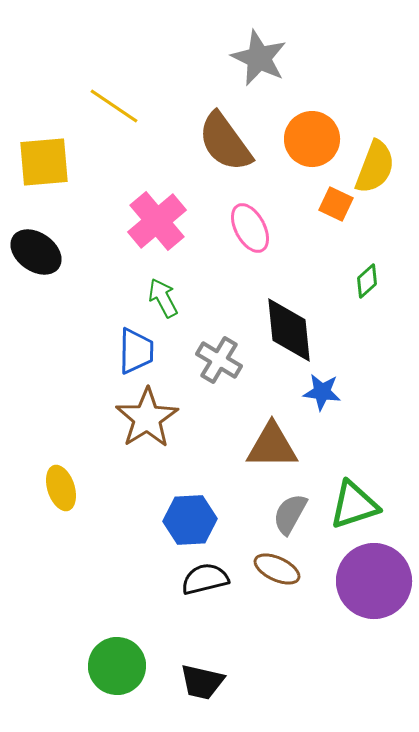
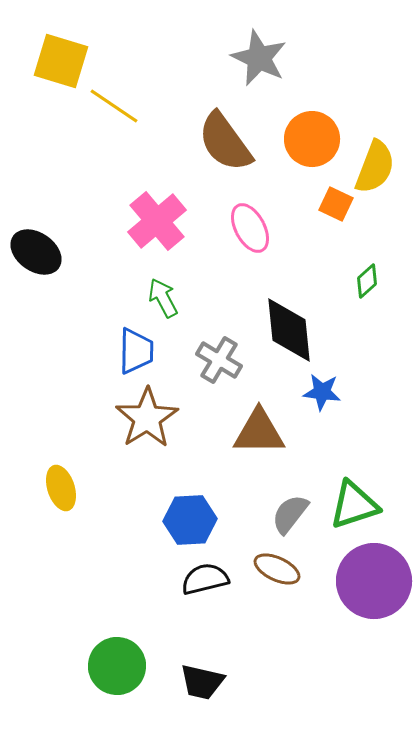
yellow square: moved 17 px right, 101 px up; rotated 22 degrees clockwise
brown triangle: moved 13 px left, 14 px up
gray semicircle: rotated 9 degrees clockwise
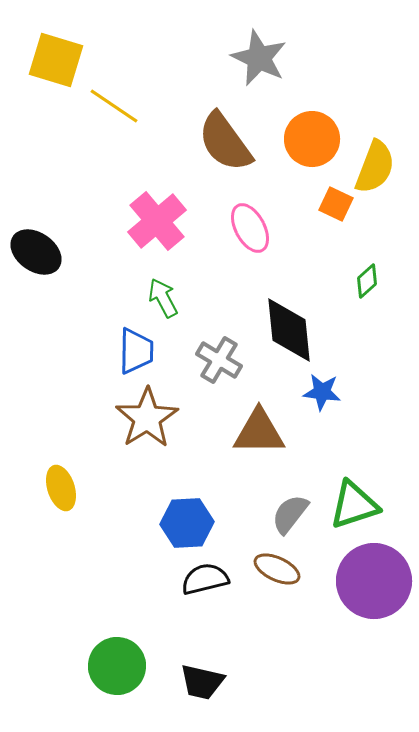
yellow square: moved 5 px left, 1 px up
blue hexagon: moved 3 px left, 3 px down
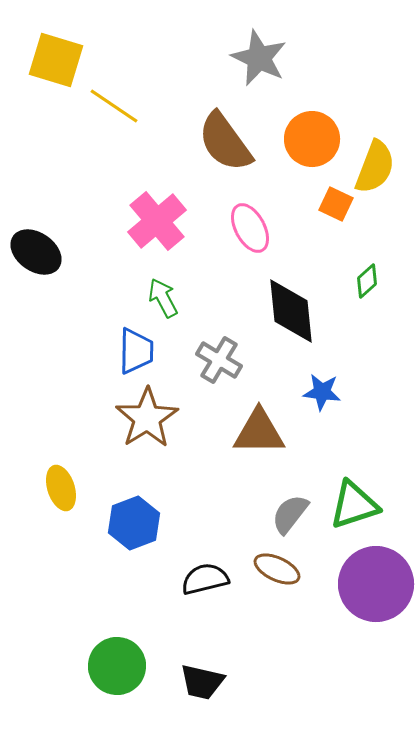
black diamond: moved 2 px right, 19 px up
blue hexagon: moved 53 px left; rotated 18 degrees counterclockwise
purple circle: moved 2 px right, 3 px down
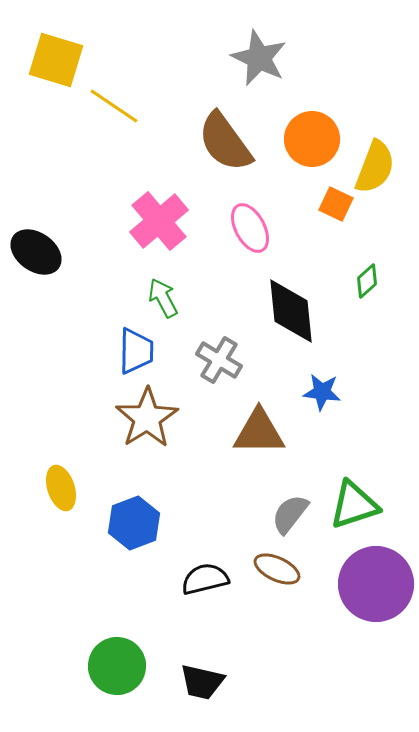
pink cross: moved 2 px right
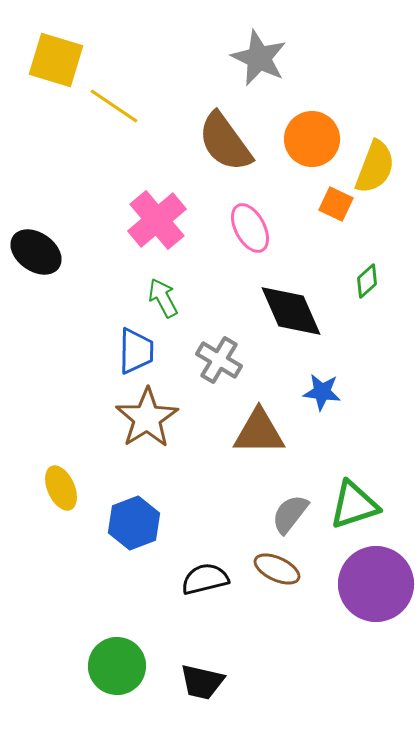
pink cross: moved 2 px left, 1 px up
black diamond: rotated 18 degrees counterclockwise
yellow ellipse: rotated 6 degrees counterclockwise
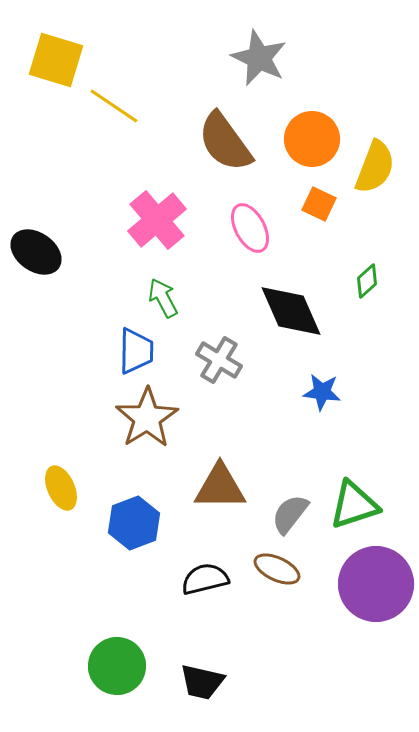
orange square: moved 17 px left
brown triangle: moved 39 px left, 55 px down
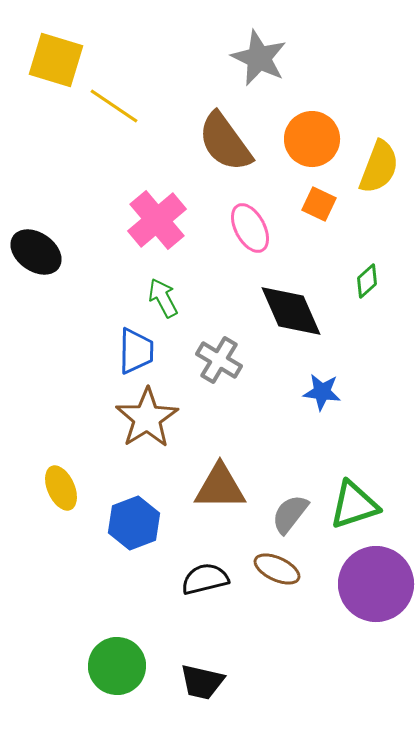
yellow semicircle: moved 4 px right
